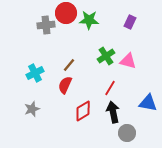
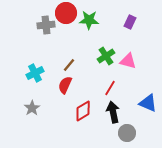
blue triangle: rotated 12 degrees clockwise
gray star: moved 1 px up; rotated 14 degrees counterclockwise
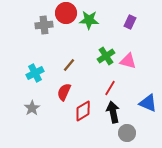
gray cross: moved 2 px left
red semicircle: moved 1 px left, 7 px down
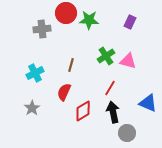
gray cross: moved 2 px left, 4 px down
brown line: moved 2 px right; rotated 24 degrees counterclockwise
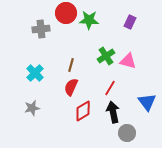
gray cross: moved 1 px left
cyan cross: rotated 18 degrees counterclockwise
red semicircle: moved 7 px right, 5 px up
blue triangle: moved 1 px left, 1 px up; rotated 30 degrees clockwise
gray star: rotated 21 degrees clockwise
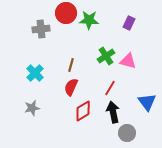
purple rectangle: moved 1 px left, 1 px down
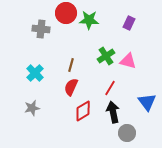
gray cross: rotated 12 degrees clockwise
